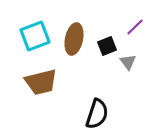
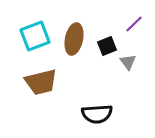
purple line: moved 1 px left, 3 px up
black semicircle: rotated 68 degrees clockwise
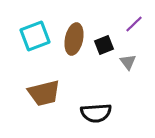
black square: moved 3 px left, 1 px up
brown trapezoid: moved 3 px right, 11 px down
black semicircle: moved 1 px left, 1 px up
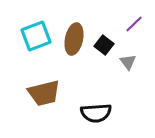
cyan square: moved 1 px right
black square: rotated 30 degrees counterclockwise
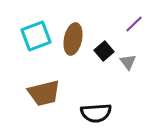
brown ellipse: moved 1 px left
black square: moved 6 px down; rotated 12 degrees clockwise
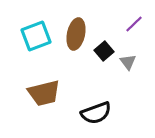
brown ellipse: moved 3 px right, 5 px up
black semicircle: rotated 16 degrees counterclockwise
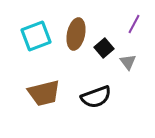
purple line: rotated 18 degrees counterclockwise
black square: moved 3 px up
black semicircle: moved 16 px up
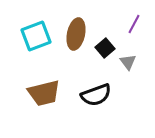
black square: moved 1 px right
black semicircle: moved 2 px up
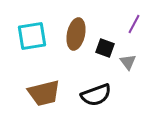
cyan square: moved 4 px left; rotated 12 degrees clockwise
black square: rotated 30 degrees counterclockwise
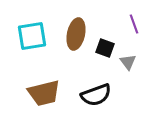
purple line: rotated 48 degrees counterclockwise
